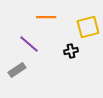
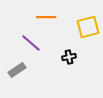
purple line: moved 2 px right, 1 px up
black cross: moved 2 px left, 6 px down
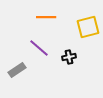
purple line: moved 8 px right, 5 px down
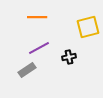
orange line: moved 9 px left
purple line: rotated 70 degrees counterclockwise
gray rectangle: moved 10 px right
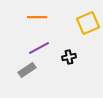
yellow square: moved 4 px up; rotated 10 degrees counterclockwise
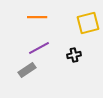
yellow square: rotated 10 degrees clockwise
black cross: moved 5 px right, 2 px up
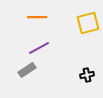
black cross: moved 13 px right, 20 px down
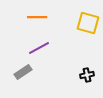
yellow square: rotated 30 degrees clockwise
gray rectangle: moved 4 px left, 2 px down
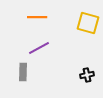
gray rectangle: rotated 54 degrees counterclockwise
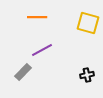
purple line: moved 3 px right, 2 px down
gray rectangle: rotated 42 degrees clockwise
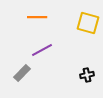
gray rectangle: moved 1 px left, 1 px down
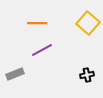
orange line: moved 6 px down
yellow square: rotated 25 degrees clockwise
gray rectangle: moved 7 px left, 1 px down; rotated 24 degrees clockwise
